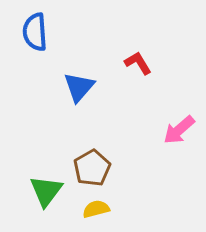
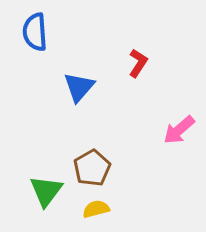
red L-shape: rotated 64 degrees clockwise
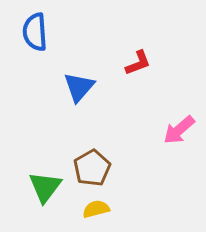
red L-shape: rotated 36 degrees clockwise
green triangle: moved 1 px left, 4 px up
